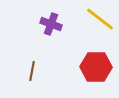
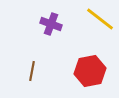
red hexagon: moved 6 px left, 4 px down; rotated 12 degrees counterclockwise
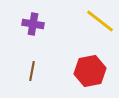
yellow line: moved 2 px down
purple cross: moved 18 px left; rotated 10 degrees counterclockwise
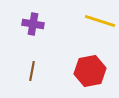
yellow line: rotated 20 degrees counterclockwise
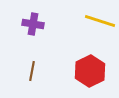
red hexagon: rotated 16 degrees counterclockwise
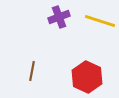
purple cross: moved 26 px right, 7 px up; rotated 30 degrees counterclockwise
red hexagon: moved 3 px left, 6 px down; rotated 8 degrees counterclockwise
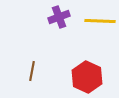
yellow line: rotated 16 degrees counterclockwise
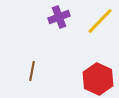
yellow line: rotated 48 degrees counterclockwise
red hexagon: moved 11 px right, 2 px down
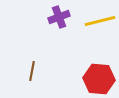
yellow line: rotated 32 degrees clockwise
red hexagon: moved 1 px right; rotated 20 degrees counterclockwise
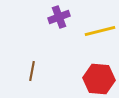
yellow line: moved 10 px down
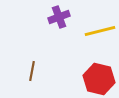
red hexagon: rotated 8 degrees clockwise
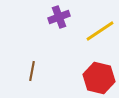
yellow line: rotated 20 degrees counterclockwise
red hexagon: moved 1 px up
